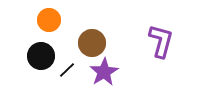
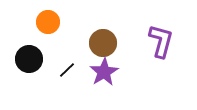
orange circle: moved 1 px left, 2 px down
brown circle: moved 11 px right
black circle: moved 12 px left, 3 px down
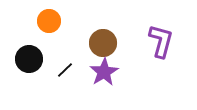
orange circle: moved 1 px right, 1 px up
black line: moved 2 px left
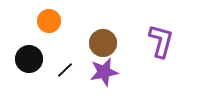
purple star: rotated 20 degrees clockwise
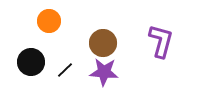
black circle: moved 2 px right, 3 px down
purple star: rotated 16 degrees clockwise
